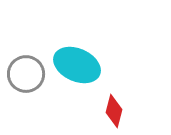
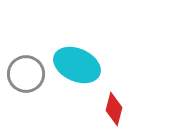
red diamond: moved 2 px up
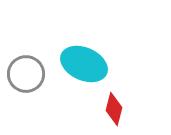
cyan ellipse: moved 7 px right, 1 px up
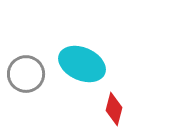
cyan ellipse: moved 2 px left
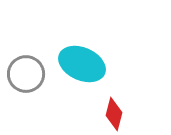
red diamond: moved 5 px down
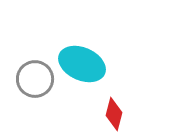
gray circle: moved 9 px right, 5 px down
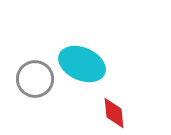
red diamond: moved 1 px up; rotated 20 degrees counterclockwise
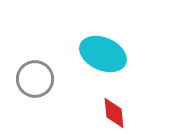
cyan ellipse: moved 21 px right, 10 px up
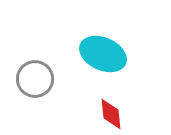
red diamond: moved 3 px left, 1 px down
